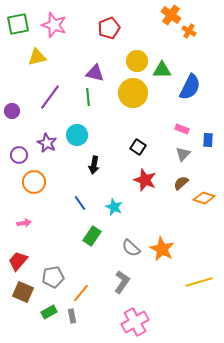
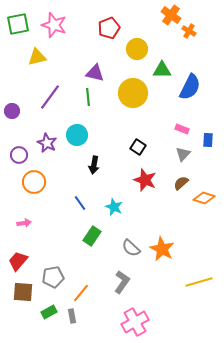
yellow circle at (137, 61): moved 12 px up
brown square at (23, 292): rotated 20 degrees counterclockwise
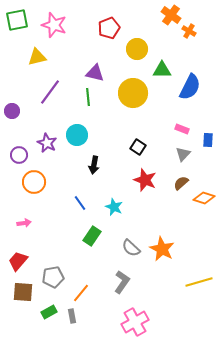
green square at (18, 24): moved 1 px left, 4 px up
purple line at (50, 97): moved 5 px up
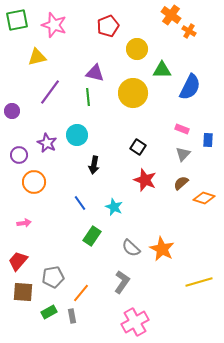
red pentagon at (109, 28): moved 1 px left, 2 px up
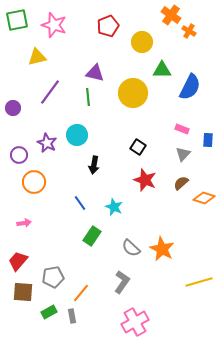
yellow circle at (137, 49): moved 5 px right, 7 px up
purple circle at (12, 111): moved 1 px right, 3 px up
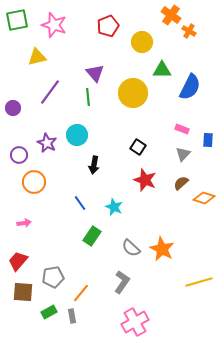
purple triangle at (95, 73): rotated 36 degrees clockwise
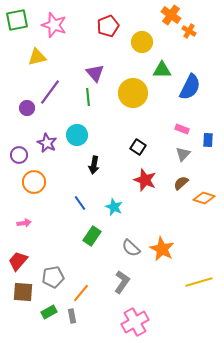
purple circle at (13, 108): moved 14 px right
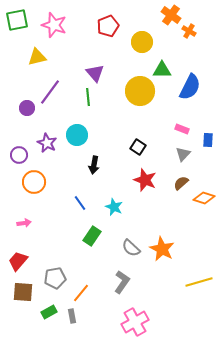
yellow circle at (133, 93): moved 7 px right, 2 px up
gray pentagon at (53, 277): moved 2 px right, 1 px down
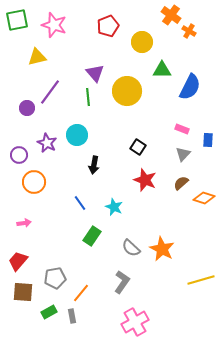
yellow circle at (140, 91): moved 13 px left
yellow line at (199, 282): moved 2 px right, 2 px up
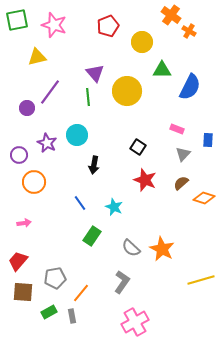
pink rectangle at (182, 129): moved 5 px left
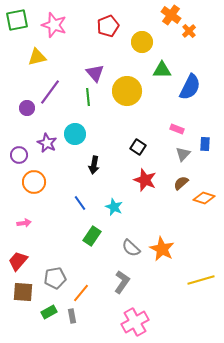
orange cross at (189, 31): rotated 16 degrees clockwise
cyan circle at (77, 135): moved 2 px left, 1 px up
blue rectangle at (208, 140): moved 3 px left, 4 px down
